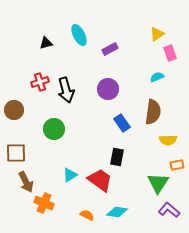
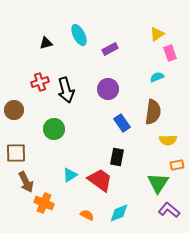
cyan diamond: moved 2 px right, 1 px down; rotated 30 degrees counterclockwise
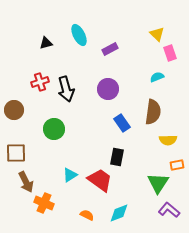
yellow triangle: rotated 42 degrees counterclockwise
black arrow: moved 1 px up
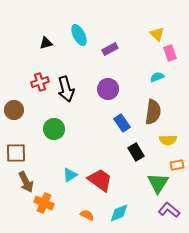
black rectangle: moved 19 px right, 5 px up; rotated 42 degrees counterclockwise
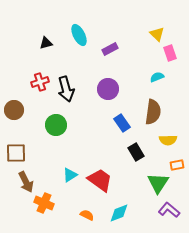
green circle: moved 2 px right, 4 px up
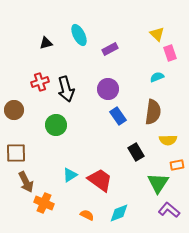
blue rectangle: moved 4 px left, 7 px up
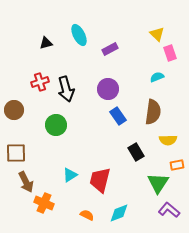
red trapezoid: rotated 112 degrees counterclockwise
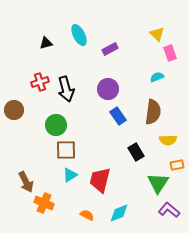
brown square: moved 50 px right, 3 px up
